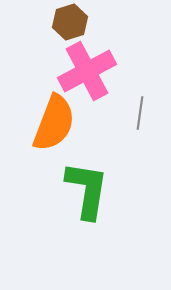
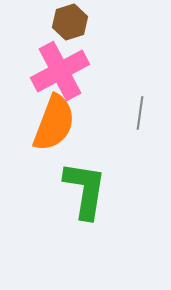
pink cross: moved 27 px left
green L-shape: moved 2 px left
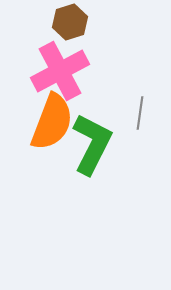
orange semicircle: moved 2 px left, 1 px up
green L-shape: moved 7 px right, 46 px up; rotated 18 degrees clockwise
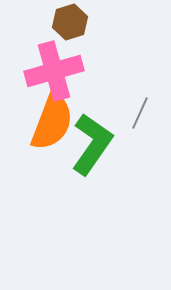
pink cross: moved 6 px left; rotated 12 degrees clockwise
gray line: rotated 16 degrees clockwise
green L-shape: rotated 8 degrees clockwise
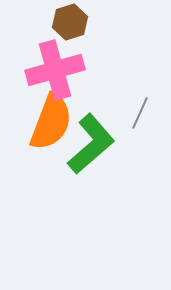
pink cross: moved 1 px right, 1 px up
orange semicircle: moved 1 px left
green L-shape: moved 1 px left; rotated 14 degrees clockwise
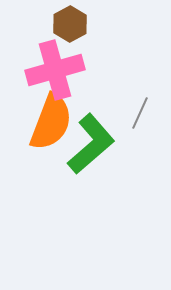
brown hexagon: moved 2 px down; rotated 12 degrees counterclockwise
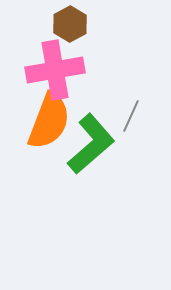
pink cross: rotated 6 degrees clockwise
gray line: moved 9 px left, 3 px down
orange semicircle: moved 2 px left, 1 px up
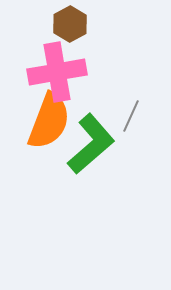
pink cross: moved 2 px right, 2 px down
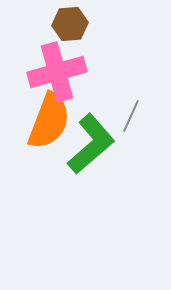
brown hexagon: rotated 24 degrees clockwise
pink cross: rotated 6 degrees counterclockwise
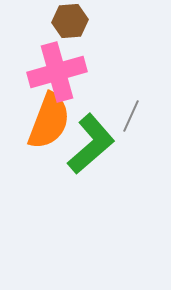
brown hexagon: moved 3 px up
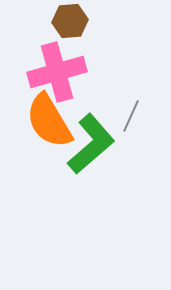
orange semicircle: rotated 128 degrees clockwise
